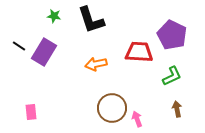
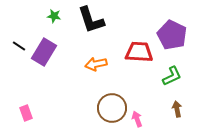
pink rectangle: moved 5 px left, 1 px down; rotated 14 degrees counterclockwise
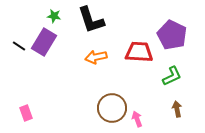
purple rectangle: moved 10 px up
orange arrow: moved 7 px up
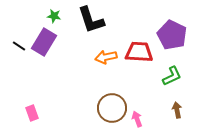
orange arrow: moved 10 px right
brown arrow: moved 1 px down
pink rectangle: moved 6 px right
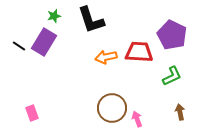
green star: rotated 24 degrees counterclockwise
brown arrow: moved 3 px right, 2 px down
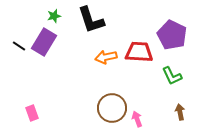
green L-shape: rotated 90 degrees clockwise
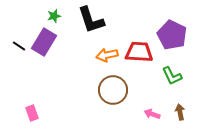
orange arrow: moved 1 px right, 2 px up
brown circle: moved 1 px right, 18 px up
pink arrow: moved 15 px right, 5 px up; rotated 49 degrees counterclockwise
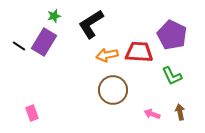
black L-shape: moved 4 px down; rotated 76 degrees clockwise
